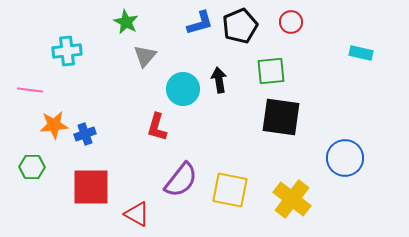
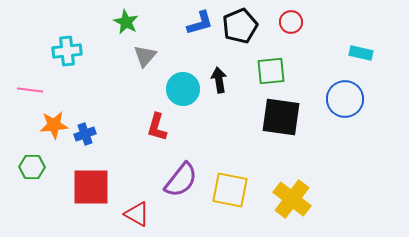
blue circle: moved 59 px up
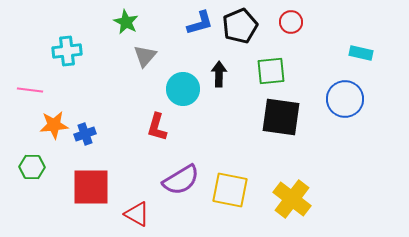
black arrow: moved 6 px up; rotated 10 degrees clockwise
purple semicircle: rotated 21 degrees clockwise
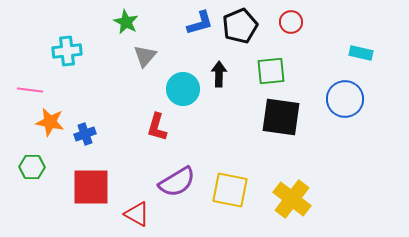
orange star: moved 4 px left, 3 px up; rotated 16 degrees clockwise
purple semicircle: moved 4 px left, 2 px down
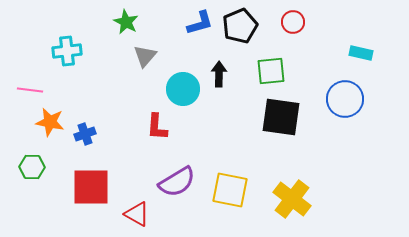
red circle: moved 2 px right
red L-shape: rotated 12 degrees counterclockwise
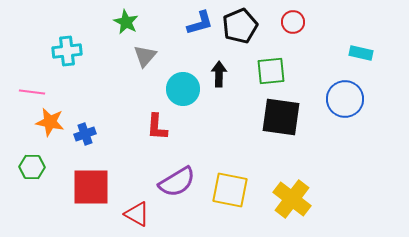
pink line: moved 2 px right, 2 px down
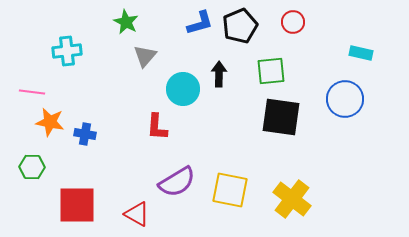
blue cross: rotated 30 degrees clockwise
red square: moved 14 px left, 18 px down
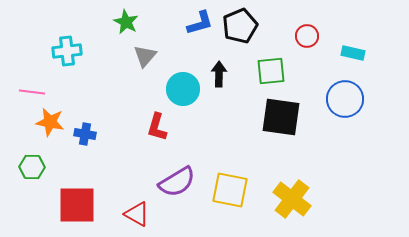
red circle: moved 14 px right, 14 px down
cyan rectangle: moved 8 px left
red L-shape: rotated 12 degrees clockwise
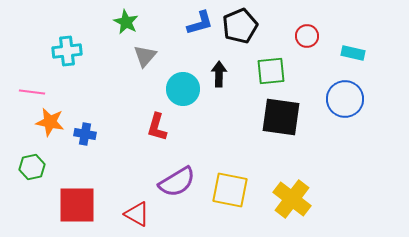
green hexagon: rotated 15 degrees counterclockwise
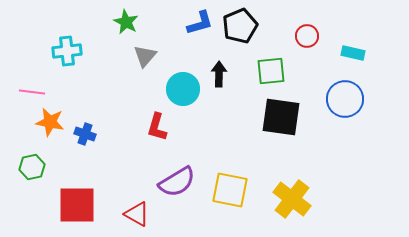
blue cross: rotated 10 degrees clockwise
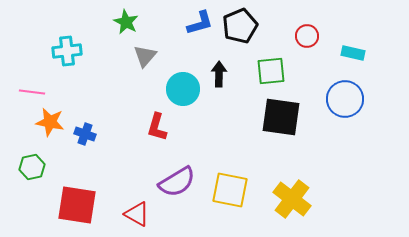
red square: rotated 9 degrees clockwise
